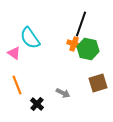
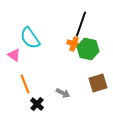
pink triangle: moved 2 px down
orange line: moved 8 px right, 1 px up
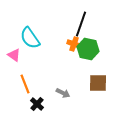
brown square: rotated 18 degrees clockwise
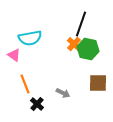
cyan semicircle: rotated 65 degrees counterclockwise
orange cross: rotated 24 degrees clockwise
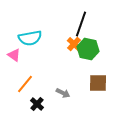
orange line: rotated 60 degrees clockwise
